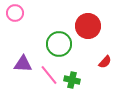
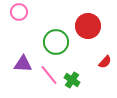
pink circle: moved 4 px right, 1 px up
green circle: moved 3 px left, 2 px up
green cross: rotated 21 degrees clockwise
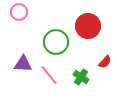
green cross: moved 9 px right, 3 px up
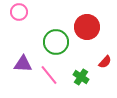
red circle: moved 1 px left, 1 px down
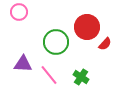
red semicircle: moved 18 px up
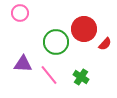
pink circle: moved 1 px right, 1 px down
red circle: moved 3 px left, 2 px down
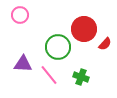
pink circle: moved 2 px down
green circle: moved 2 px right, 5 px down
green cross: rotated 14 degrees counterclockwise
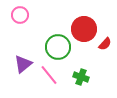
purple triangle: rotated 42 degrees counterclockwise
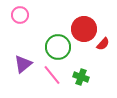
red semicircle: moved 2 px left
pink line: moved 3 px right
